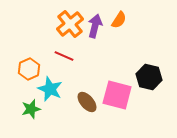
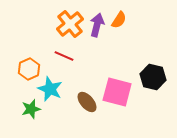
purple arrow: moved 2 px right, 1 px up
black hexagon: moved 4 px right
pink square: moved 3 px up
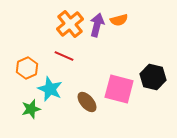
orange semicircle: rotated 42 degrees clockwise
orange hexagon: moved 2 px left, 1 px up
pink square: moved 2 px right, 3 px up
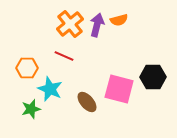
orange hexagon: rotated 25 degrees clockwise
black hexagon: rotated 15 degrees counterclockwise
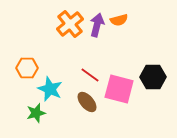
red line: moved 26 px right, 19 px down; rotated 12 degrees clockwise
green star: moved 5 px right, 4 px down
